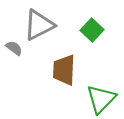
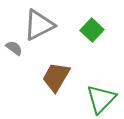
brown trapezoid: moved 8 px left, 7 px down; rotated 28 degrees clockwise
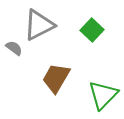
brown trapezoid: moved 1 px down
green triangle: moved 2 px right, 4 px up
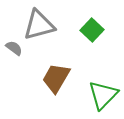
gray triangle: rotated 12 degrees clockwise
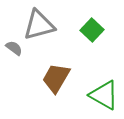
green triangle: moved 1 px right; rotated 44 degrees counterclockwise
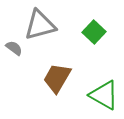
gray triangle: moved 1 px right
green square: moved 2 px right, 2 px down
brown trapezoid: moved 1 px right
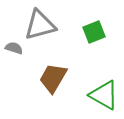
green square: rotated 25 degrees clockwise
gray semicircle: rotated 18 degrees counterclockwise
brown trapezoid: moved 4 px left
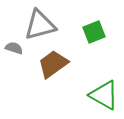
brown trapezoid: moved 14 px up; rotated 24 degrees clockwise
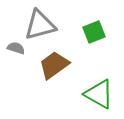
gray semicircle: moved 2 px right
brown trapezoid: moved 1 px right, 1 px down
green triangle: moved 5 px left, 1 px up
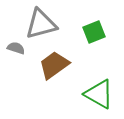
gray triangle: moved 1 px right, 1 px up
